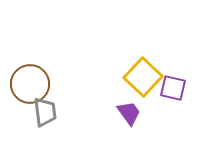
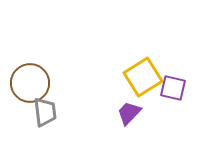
yellow square: rotated 15 degrees clockwise
brown circle: moved 1 px up
purple trapezoid: rotated 100 degrees counterclockwise
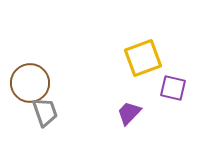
yellow square: moved 19 px up; rotated 12 degrees clockwise
gray trapezoid: rotated 12 degrees counterclockwise
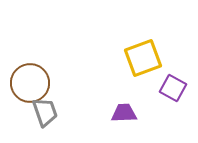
purple square: rotated 16 degrees clockwise
purple trapezoid: moved 5 px left; rotated 44 degrees clockwise
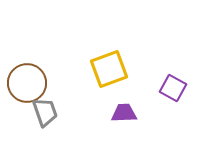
yellow square: moved 34 px left, 11 px down
brown circle: moved 3 px left
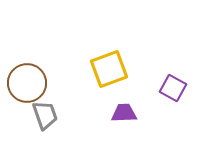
gray trapezoid: moved 3 px down
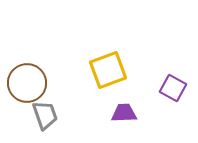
yellow square: moved 1 px left, 1 px down
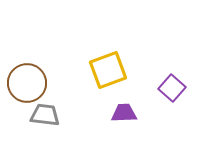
purple square: moved 1 px left; rotated 12 degrees clockwise
gray trapezoid: rotated 64 degrees counterclockwise
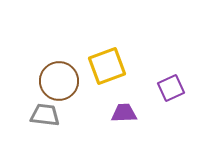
yellow square: moved 1 px left, 4 px up
brown circle: moved 32 px right, 2 px up
purple square: moved 1 px left; rotated 24 degrees clockwise
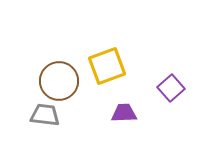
purple square: rotated 16 degrees counterclockwise
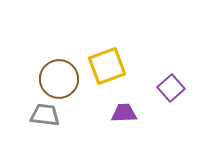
brown circle: moved 2 px up
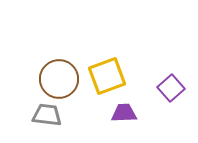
yellow square: moved 10 px down
gray trapezoid: moved 2 px right
